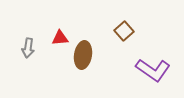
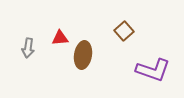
purple L-shape: rotated 16 degrees counterclockwise
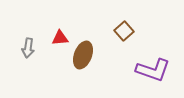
brown ellipse: rotated 12 degrees clockwise
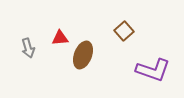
gray arrow: rotated 24 degrees counterclockwise
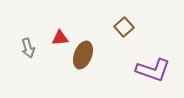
brown square: moved 4 px up
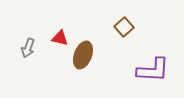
red triangle: rotated 18 degrees clockwise
gray arrow: rotated 36 degrees clockwise
purple L-shape: rotated 16 degrees counterclockwise
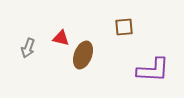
brown square: rotated 36 degrees clockwise
red triangle: moved 1 px right
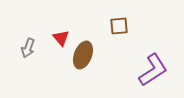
brown square: moved 5 px left, 1 px up
red triangle: rotated 36 degrees clockwise
purple L-shape: rotated 36 degrees counterclockwise
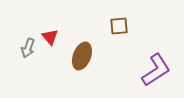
red triangle: moved 11 px left, 1 px up
brown ellipse: moved 1 px left, 1 px down
purple L-shape: moved 3 px right
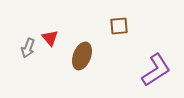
red triangle: moved 1 px down
